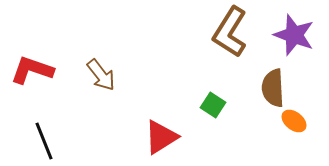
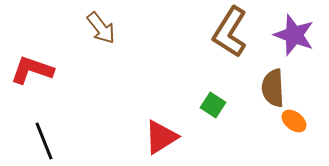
brown arrow: moved 47 px up
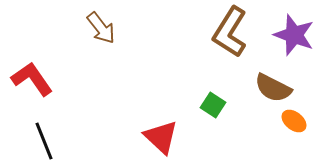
red L-shape: moved 9 px down; rotated 36 degrees clockwise
brown semicircle: rotated 60 degrees counterclockwise
red triangle: rotated 45 degrees counterclockwise
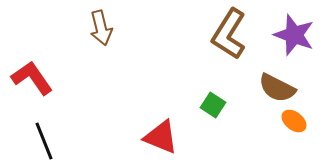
brown arrow: rotated 24 degrees clockwise
brown L-shape: moved 1 px left, 2 px down
red L-shape: moved 1 px up
brown semicircle: moved 4 px right
red triangle: rotated 21 degrees counterclockwise
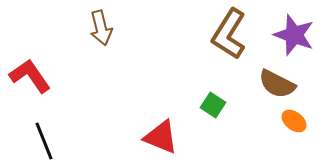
red L-shape: moved 2 px left, 2 px up
brown semicircle: moved 4 px up
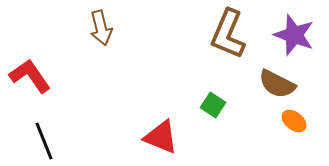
brown L-shape: moved 1 px left; rotated 9 degrees counterclockwise
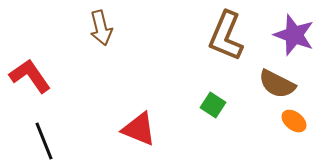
brown L-shape: moved 2 px left, 2 px down
red triangle: moved 22 px left, 8 px up
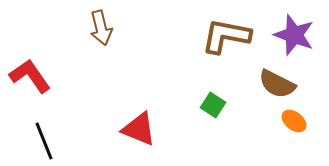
brown L-shape: rotated 78 degrees clockwise
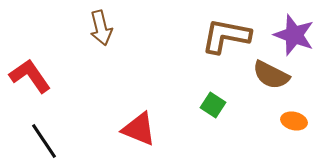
brown semicircle: moved 6 px left, 9 px up
orange ellipse: rotated 25 degrees counterclockwise
black line: rotated 12 degrees counterclockwise
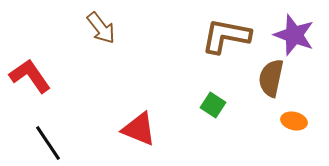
brown arrow: rotated 24 degrees counterclockwise
brown semicircle: moved 3 px down; rotated 75 degrees clockwise
black line: moved 4 px right, 2 px down
